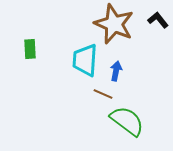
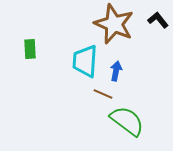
cyan trapezoid: moved 1 px down
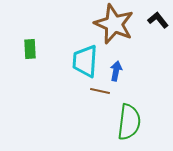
brown line: moved 3 px left, 3 px up; rotated 12 degrees counterclockwise
green semicircle: moved 2 px right, 1 px down; rotated 60 degrees clockwise
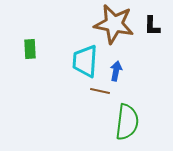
black L-shape: moved 6 px left, 6 px down; rotated 140 degrees counterclockwise
brown star: rotated 12 degrees counterclockwise
green semicircle: moved 2 px left
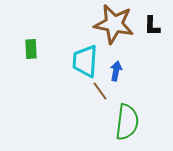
green rectangle: moved 1 px right
brown line: rotated 42 degrees clockwise
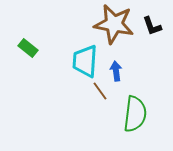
black L-shape: rotated 20 degrees counterclockwise
green rectangle: moved 3 px left, 1 px up; rotated 48 degrees counterclockwise
blue arrow: rotated 18 degrees counterclockwise
green semicircle: moved 8 px right, 8 px up
